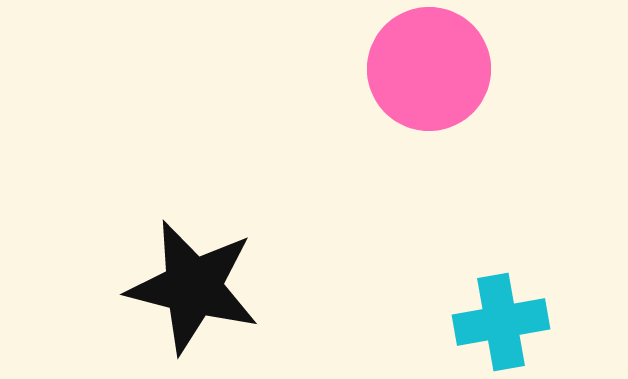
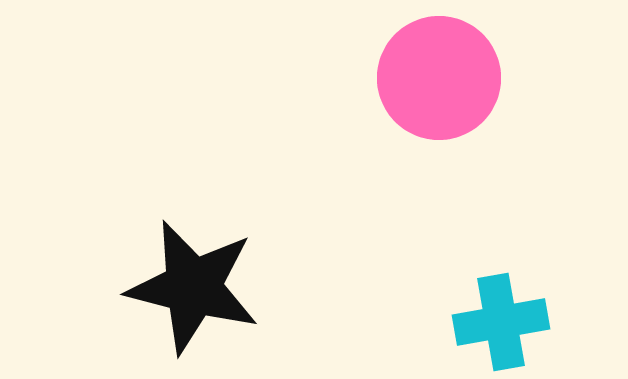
pink circle: moved 10 px right, 9 px down
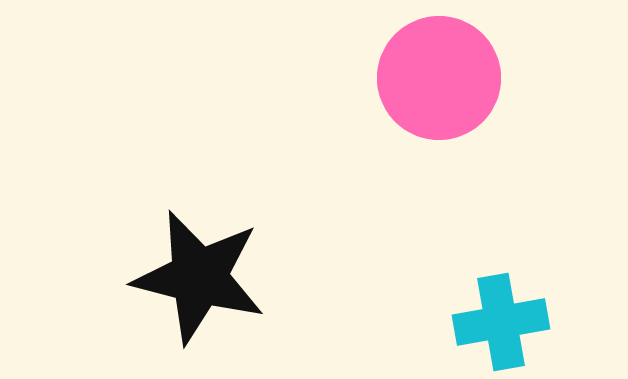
black star: moved 6 px right, 10 px up
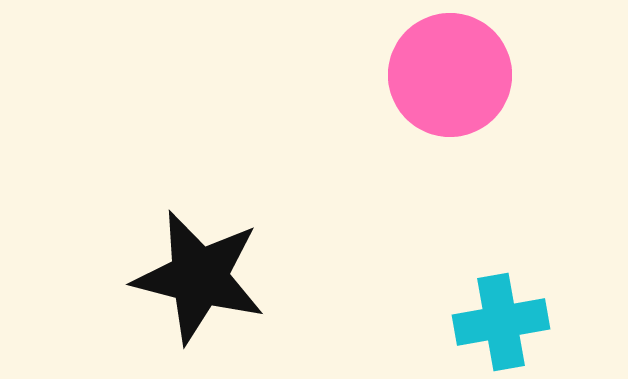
pink circle: moved 11 px right, 3 px up
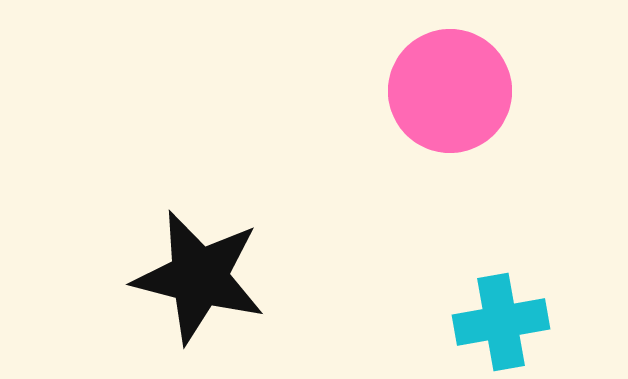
pink circle: moved 16 px down
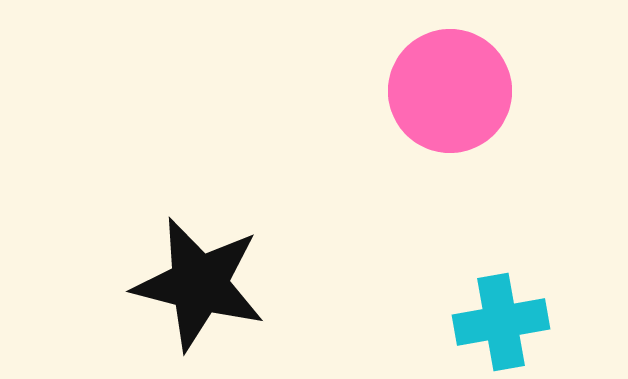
black star: moved 7 px down
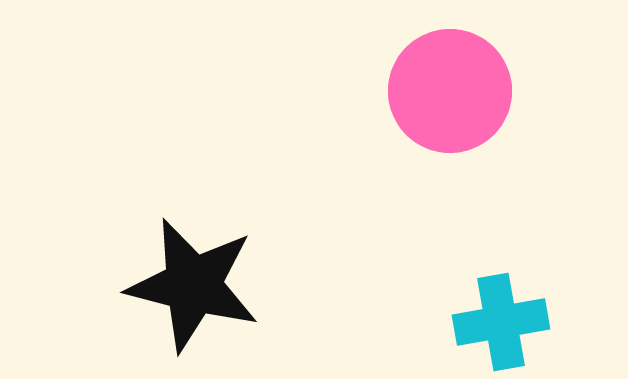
black star: moved 6 px left, 1 px down
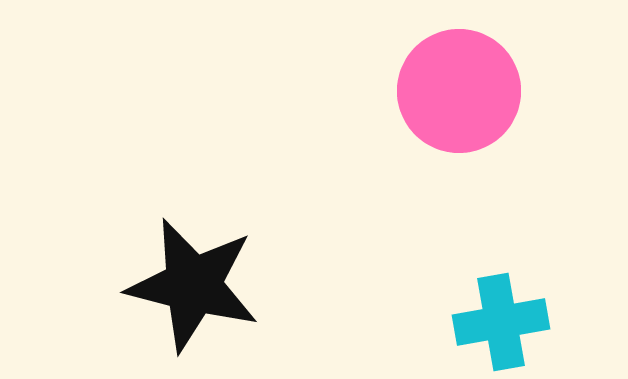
pink circle: moved 9 px right
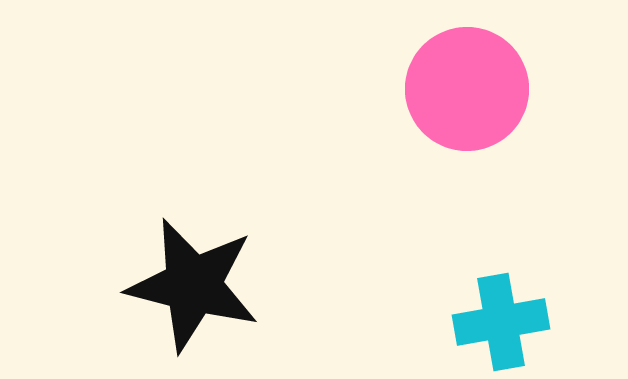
pink circle: moved 8 px right, 2 px up
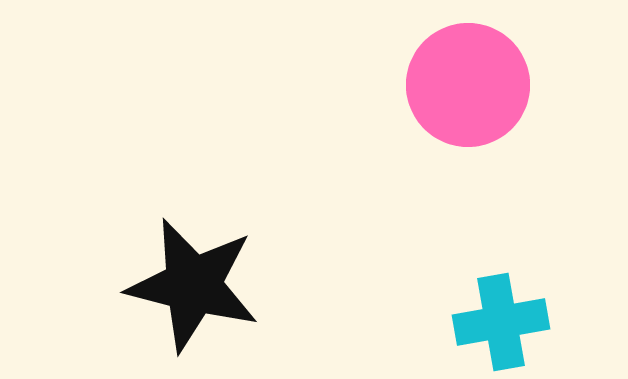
pink circle: moved 1 px right, 4 px up
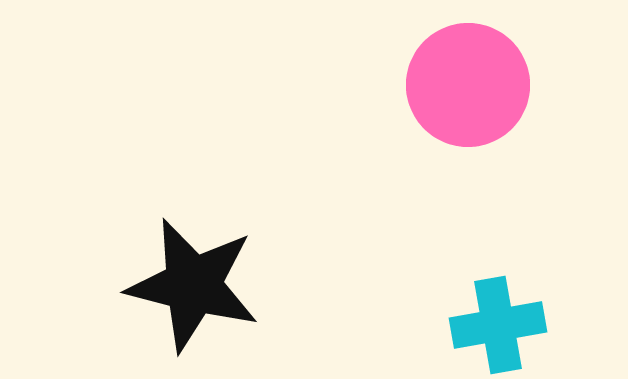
cyan cross: moved 3 px left, 3 px down
